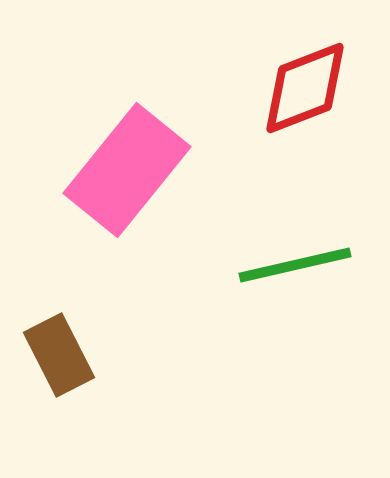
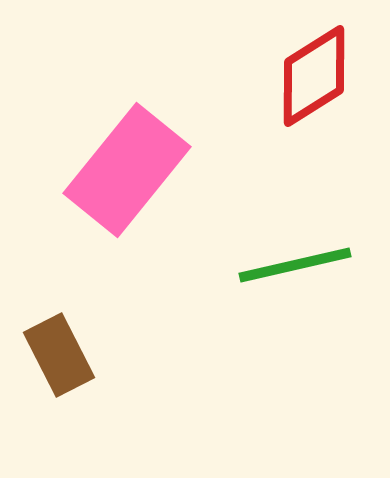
red diamond: moved 9 px right, 12 px up; rotated 11 degrees counterclockwise
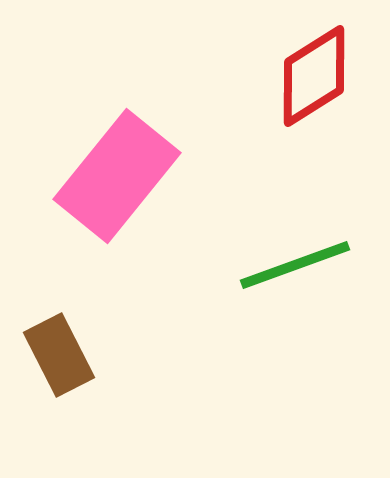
pink rectangle: moved 10 px left, 6 px down
green line: rotated 7 degrees counterclockwise
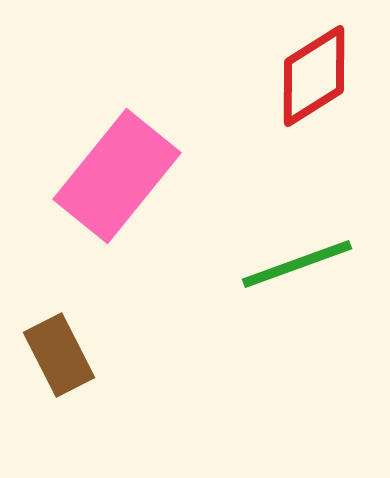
green line: moved 2 px right, 1 px up
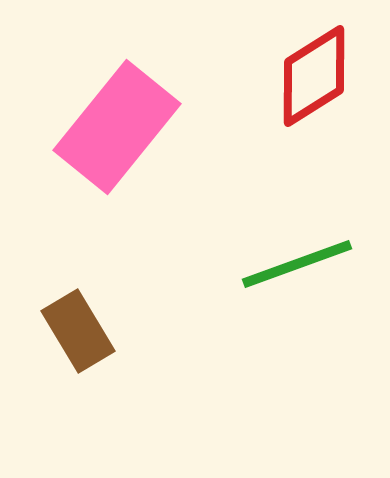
pink rectangle: moved 49 px up
brown rectangle: moved 19 px right, 24 px up; rotated 4 degrees counterclockwise
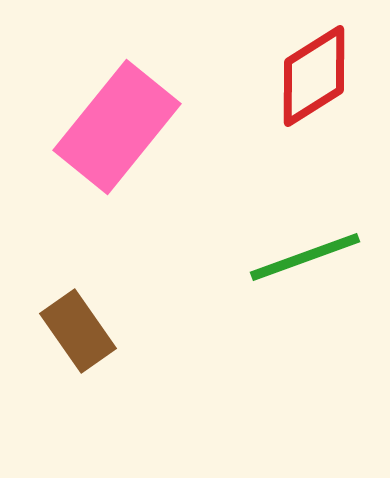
green line: moved 8 px right, 7 px up
brown rectangle: rotated 4 degrees counterclockwise
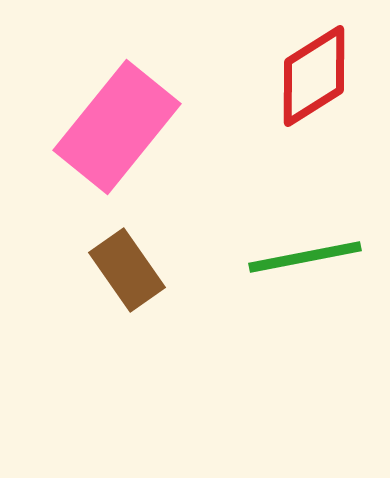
green line: rotated 9 degrees clockwise
brown rectangle: moved 49 px right, 61 px up
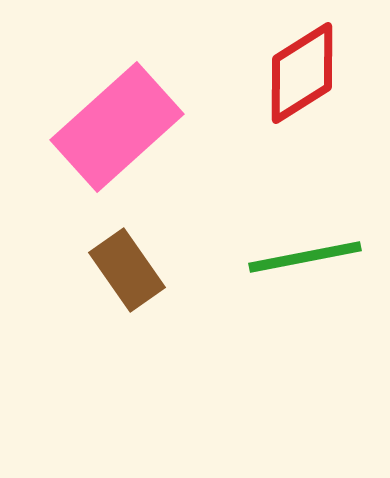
red diamond: moved 12 px left, 3 px up
pink rectangle: rotated 9 degrees clockwise
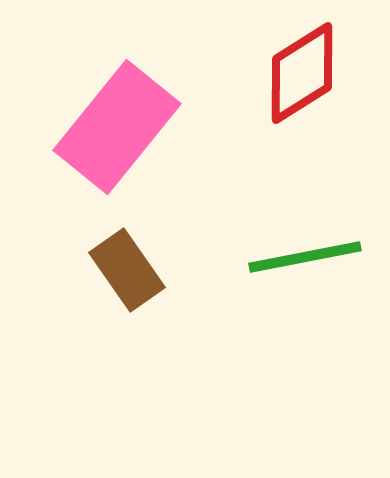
pink rectangle: rotated 9 degrees counterclockwise
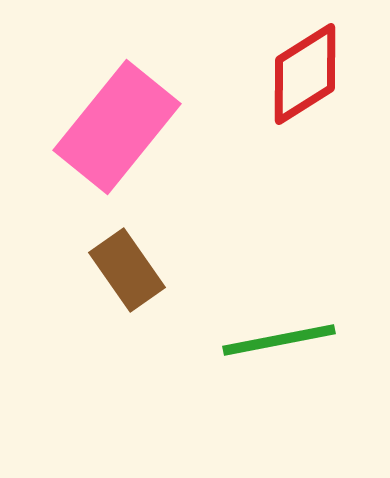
red diamond: moved 3 px right, 1 px down
green line: moved 26 px left, 83 px down
